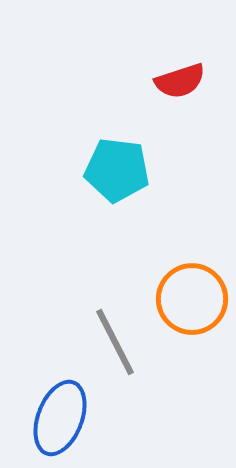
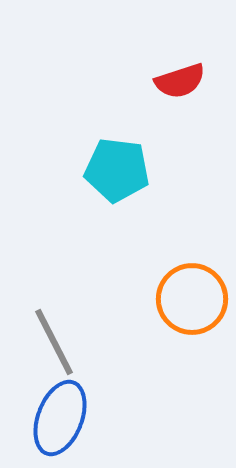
gray line: moved 61 px left
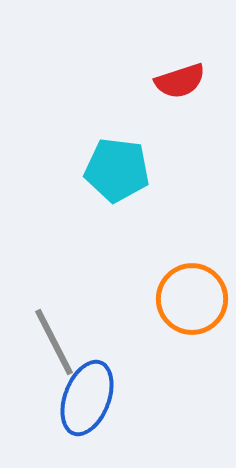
blue ellipse: moved 27 px right, 20 px up
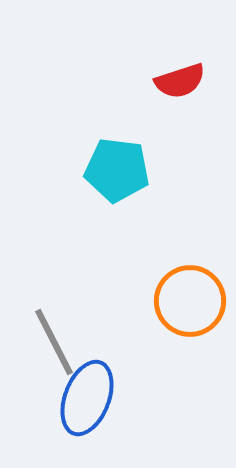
orange circle: moved 2 px left, 2 px down
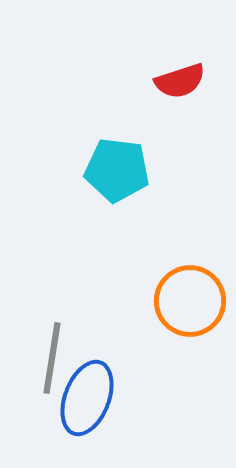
gray line: moved 2 px left, 16 px down; rotated 36 degrees clockwise
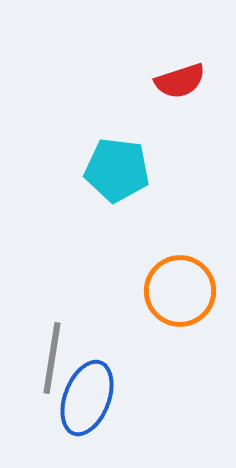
orange circle: moved 10 px left, 10 px up
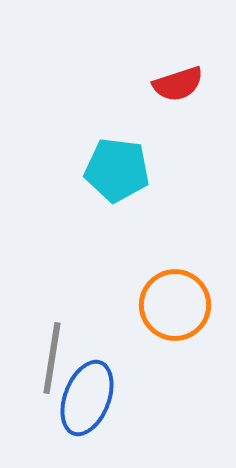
red semicircle: moved 2 px left, 3 px down
orange circle: moved 5 px left, 14 px down
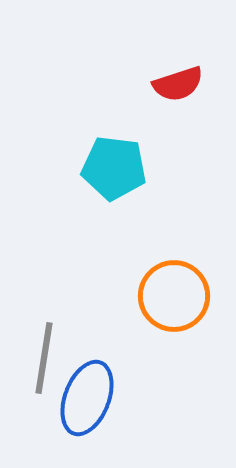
cyan pentagon: moved 3 px left, 2 px up
orange circle: moved 1 px left, 9 px up
gray line: moved 8 px left
